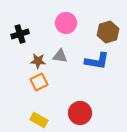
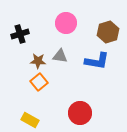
orange square: rotated 12 degrees counterclockwise
yellow rectangle: moved 9 px left
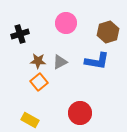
gray triangle: moved 6 px down; rotated 35 degrees counterclockwise
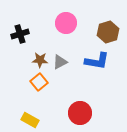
brown star: moved 2 px right, 1 px up
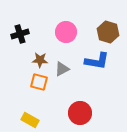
pink circle: moved 9 px down
brown hexagon: rotated 25 degrees counterclockwise
gray triangle: moved 2 px right, 7 px down
orange square: rotated 36 degrees counterclockwise
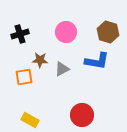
orange square: moved 15 px left, 5 px up; rotated 24 degrees counterclockwise
red circle: moved 2 px right, 2 px down
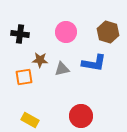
black cross: rotated 24 degrees clockwise
blue L-shape: moved 3 px left, 2 px down
gray triangle: rotated 14 degrees clockwise
red circle: moved 1 px left, 1 px down
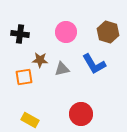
blue L-shape: moved 1 px down; rotated 50 degrees clockwise
red circle: moved 2 px up
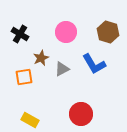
black cross: rotated 24 degrees clockwise
brown star: moved 1 px right, 2 px up; rotated 28 degrees counterclockwise
gray triangle: rotated 14 degrees counterclockwise
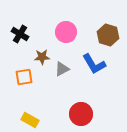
brown hexagon: moved 3 px down
brown star: moved 1 px right, 1 px up; rotated 21 degrees clockwise
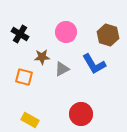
orange square: rotated 24 degrees clockwise
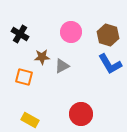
pink circle: moved 5 px right
blue L-shape: moved 16 px right
gray triangle: moved 3 px up
